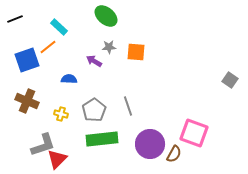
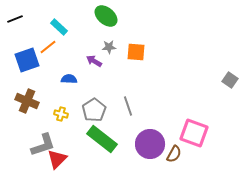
green rectangle: rotated 44 degrees clockwise
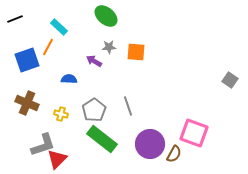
orange line: rotated 24 degrees counterclockwise
brown cross: moved 2 px down
